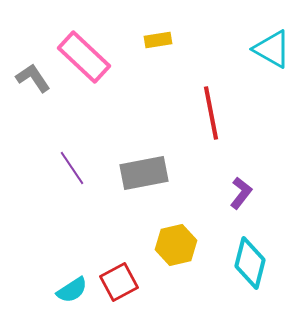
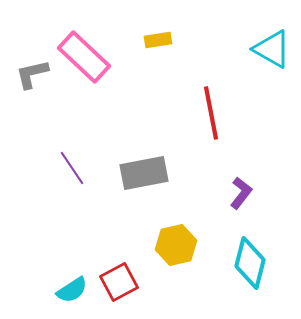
gray L-shape: moved 1 px left, 4 px up; rotated 69 degrees counterclockwise
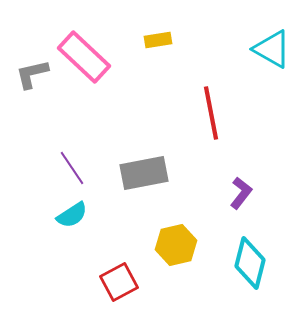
cyan semicircle: moved 75 px up
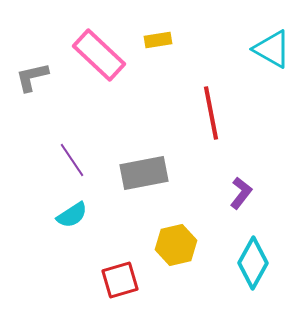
pink rectangle: moved 15 px right, 2 px up
gray L-shape: moved 3 px down
purple line: moved 8 px up
cyan diamond: moved 3 px right; rotated 15 degrees clockwise
red square: moved 1 px right, 2 px up; rotated 12 degrees clockwise
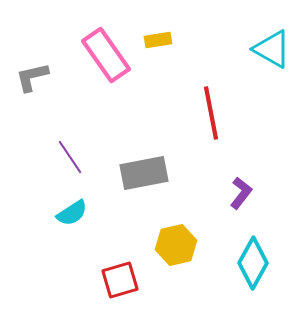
pink rectangle: moved 7 px right; rotated 12 degrees clockwise
purple line: moved 2 px left, 3 px up
cyan semicircle: moved 2 px up
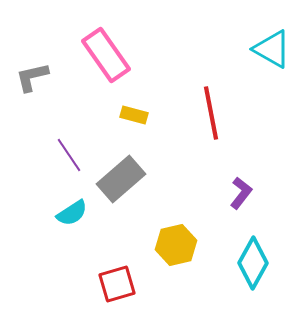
yellow rectangle: moved 24 px left, 75 px down; rotated 24 degrees clockwise
purple line: moved 1 px left, 2 px up
gray rectangle: moved 23 px left, 6 px down; rotated 30 degrees counterclockwise
red square: moved 3 px left, 4 px down
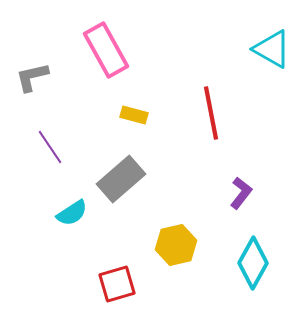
pink rectangle: moved 5 px up; rotated 6 degrees clockwise
purple line: moved 19 px left, 8 px up
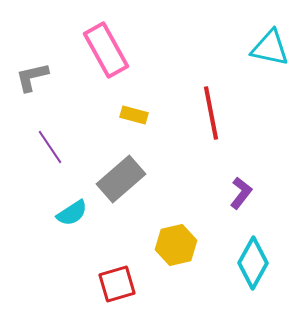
cyan triangle: moved 2 px left, 1 px up; rotated 18 degrees counterclockwise
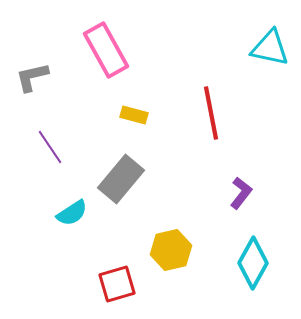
gray rectangle: rotated 9 degrees counterclockwise
yellow hexagon: moved 5 px left, 5 px down
